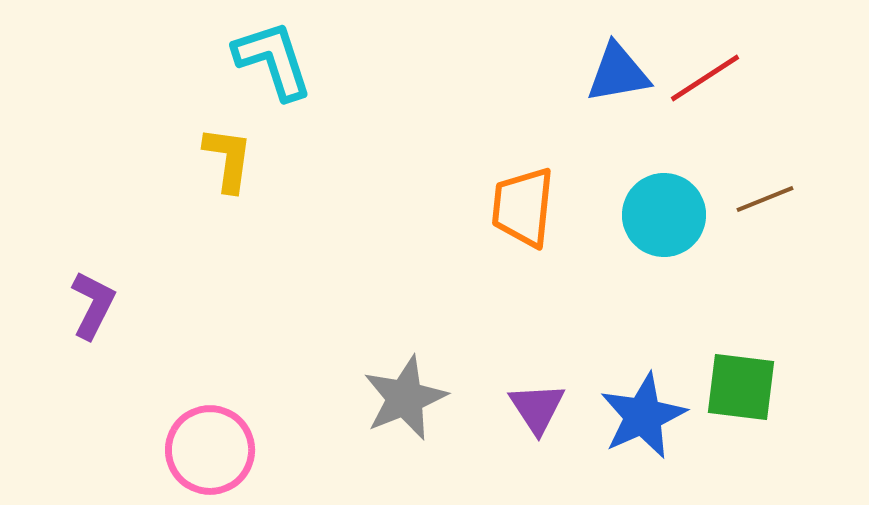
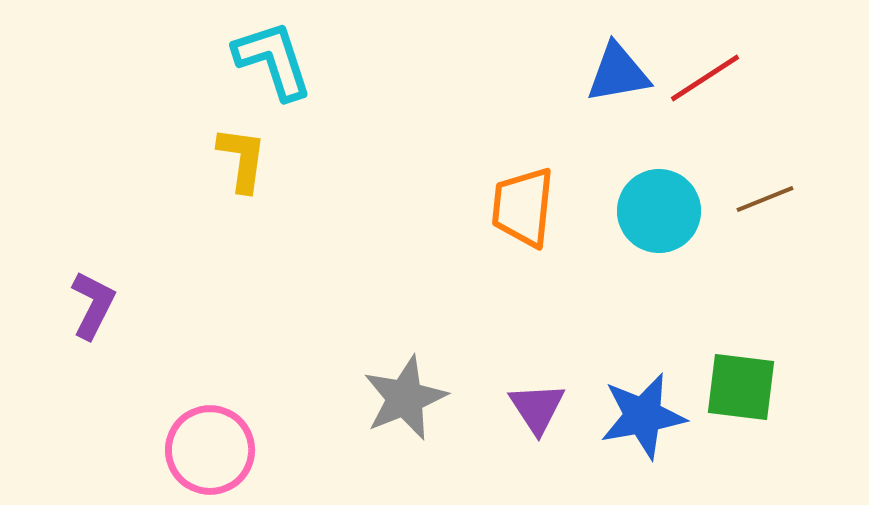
yellow L-shape: moved 14 px right
cyan circle: moved 5 px left, 4 px up
blue star: rotated 14 degrees clockwise
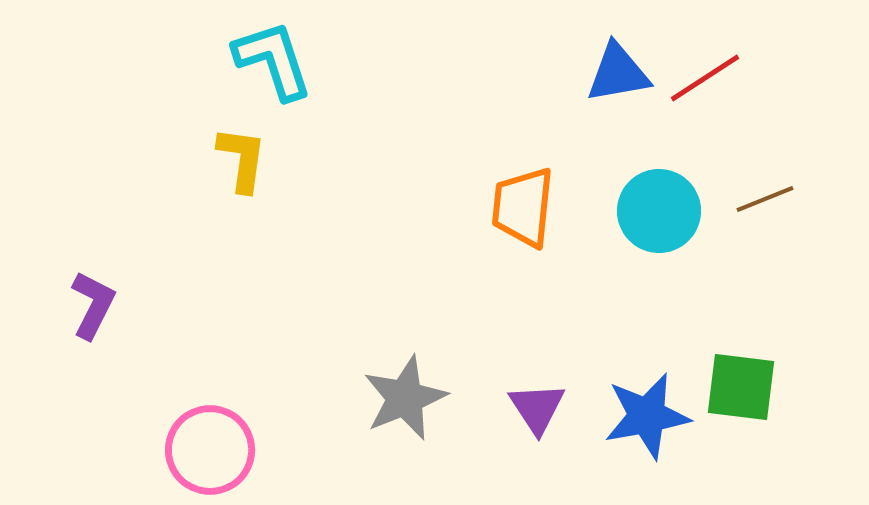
blue star: moved 4 px right
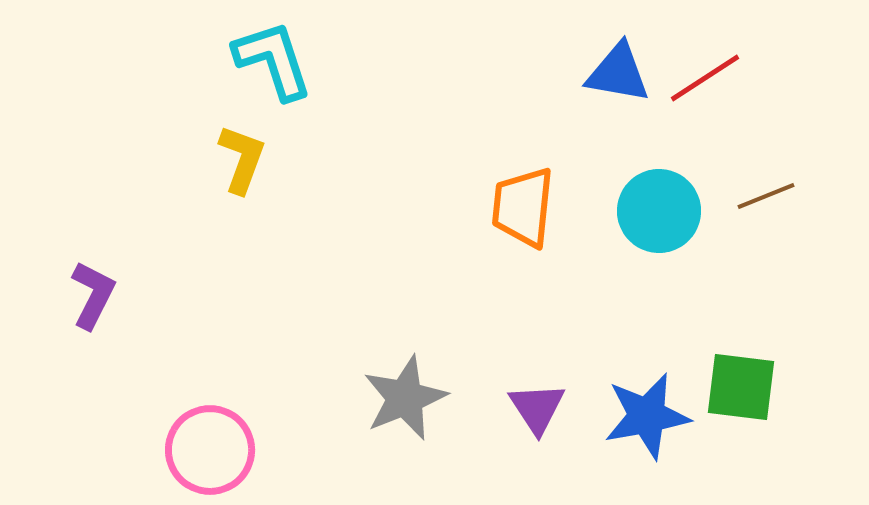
blue triangle: rotated 20 degrees clockwise
yellow L-shape: rotated 12 degrees clockwise
brown line: moved 1 px right, 3 px up
purple L-shape: moved 10 px up
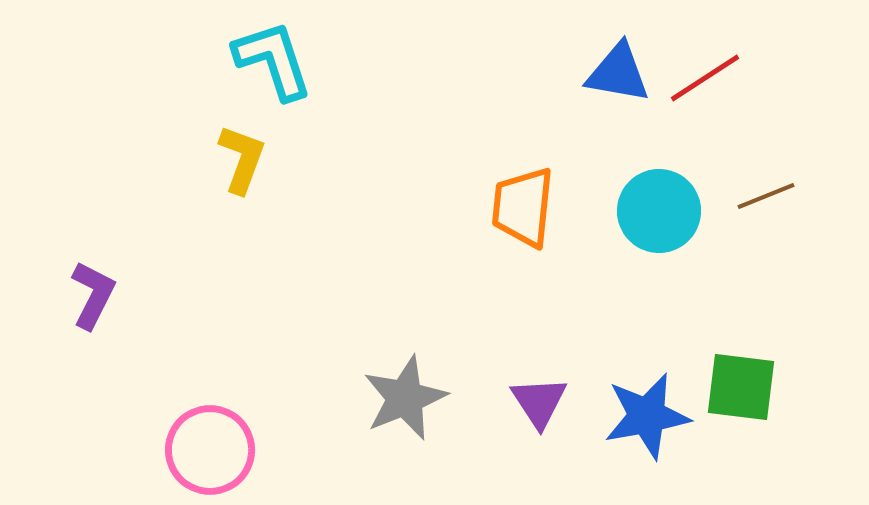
purple triangle: moved 2 px right, 6 px up
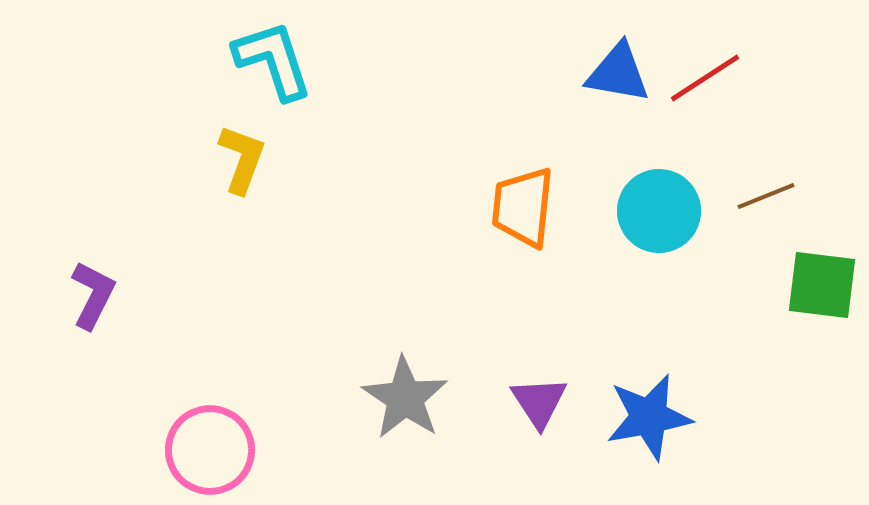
green square: moved 81 px right, 102 px up
gray star: rotated 16 degrees counterclockwise
blue star: moved 2 px right, 1 px down
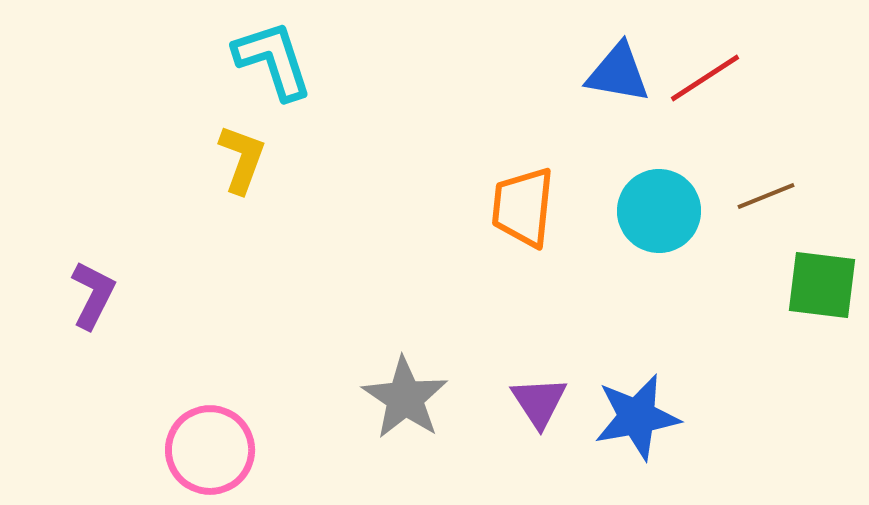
blue star: moved 12 px left
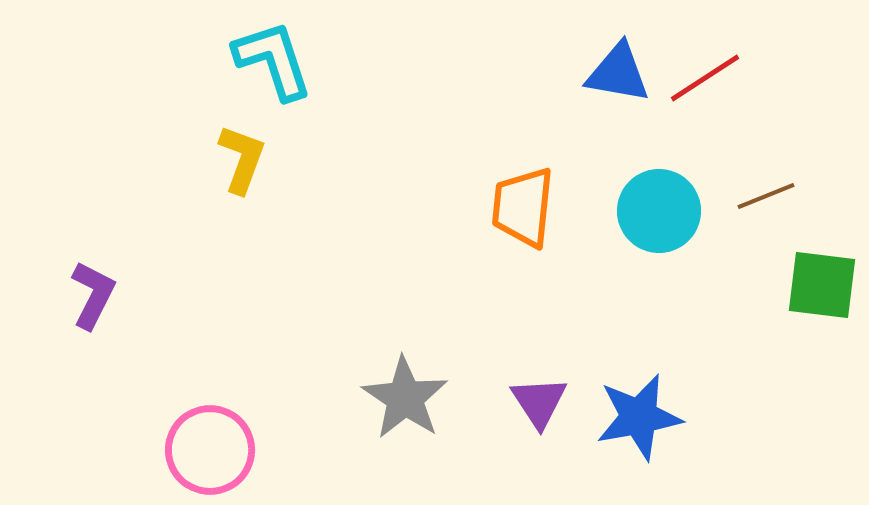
blue star: moved 2 px right
